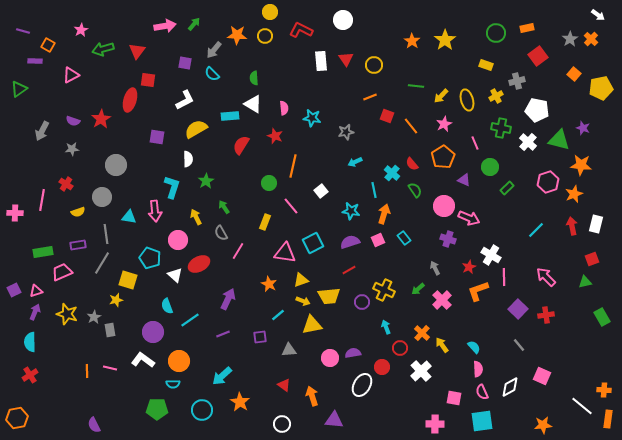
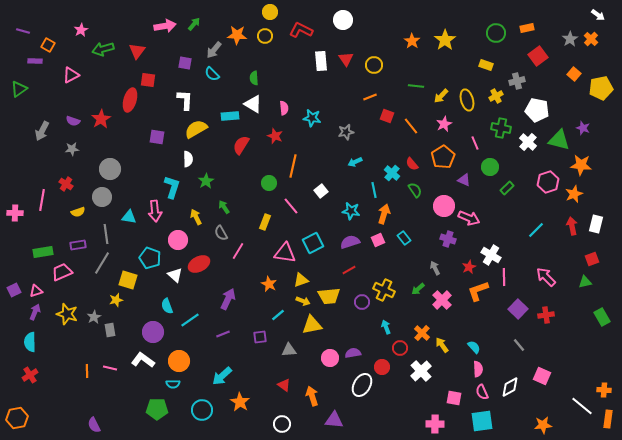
white L-shape at (185, 100): rotated 60 degrees counterclockwise
gray circle at (116, 165): moved 6 px left, 4 px down
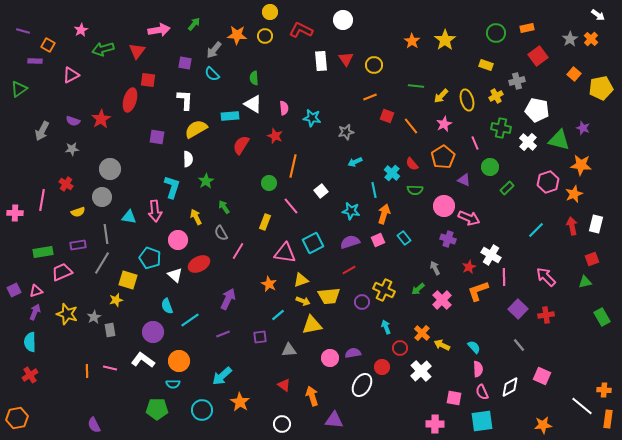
pink arrow at (165, 26): moved 6 px left, 4 px down
green semicircle at (415, 190): rotated 126 degrees clockwise
yellow arrow at (442, 345): rotated 28 degrees counterclockwise
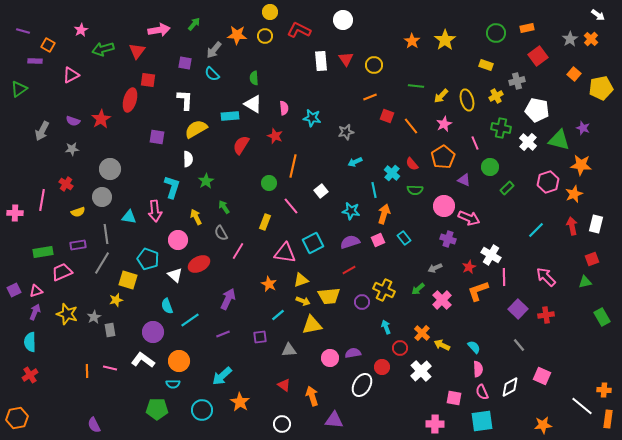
red L-shape at (301, 30): moved 2 px left
cyan pentagon at (150, 258): moved 2 px left, 1 px down
gray arrow at (435, 268): rotated 88 degrees counterclockwise
